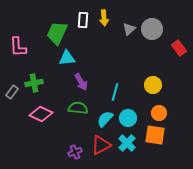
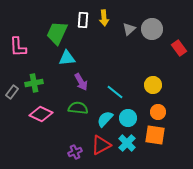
cyan line: rotated 66 degrees counterclockwise
orange circle: moved 1 px left, 1 px up
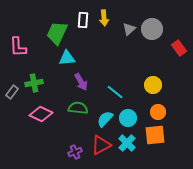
orange square: rotated 15 degrees counterclockwise
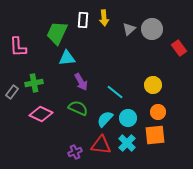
green semicircle: rotated 18 degrees clockwise
red triangle: rotated 35 degrees clockwise
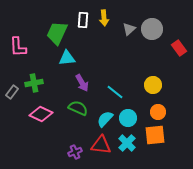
purple arrow: moved 1 px right, 1 px down
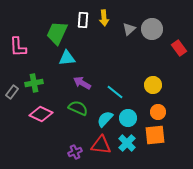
purple arrow: rotated 150 degrees clockwise
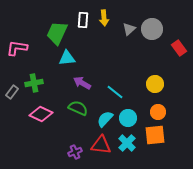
pink L-shape: moved 1 px left, 1 px down; rotated 100 degrees clockwise
yellow circle: moved 2 px right, 1 px up
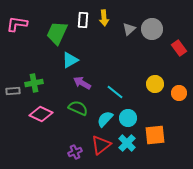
pink L-shape: moved 24 px up
cyan triangle: moved 3 px right, 2 px down; rotated 24 degrees counterclockwise
gray rectangle: moved 1 px right, 1 px up; rotated 48 degrees clockwise
orange circle: moved 21 px right, 19 px up
red triangle: rotated 45 degrees counterclockwise
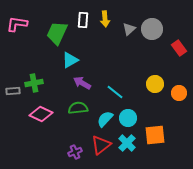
yellow arrow: moved 1 px right, 1 px down
green semicircle: rotated 30 degrees counterclockwise
